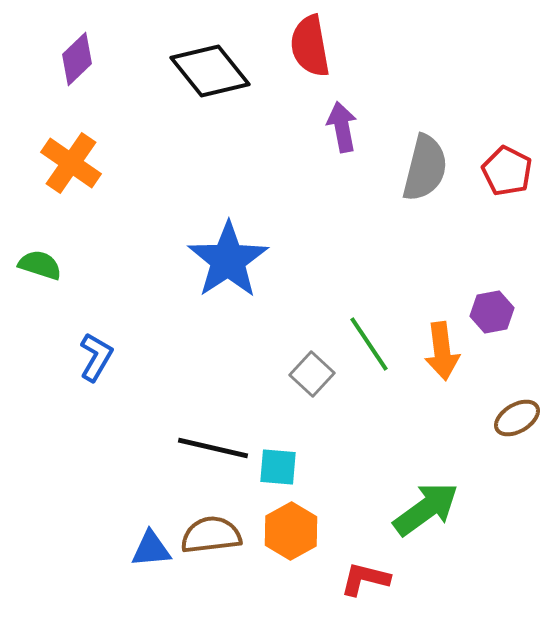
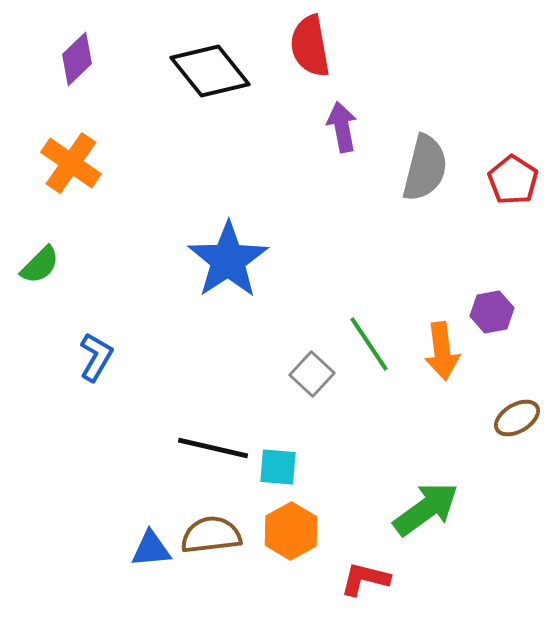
red pentagon: moved 6 px right, 9 px down; rotated 6 degrees clockwise
green semicircle: rotated 117 degrees clockwise
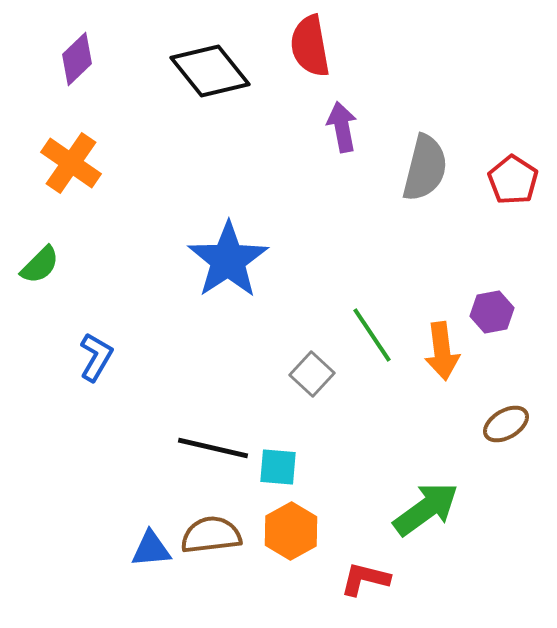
green line: moved 3 px right, 9 px up
brown ellipse: moved 11 px left, 6 px down
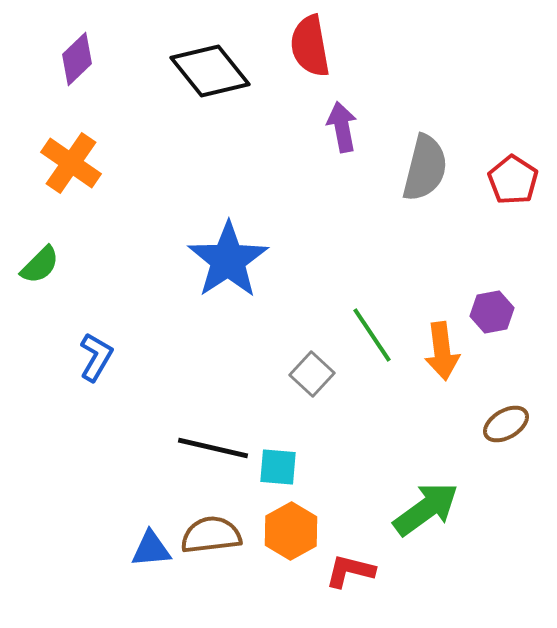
red L-shape: moved 15 px left, 8 px up
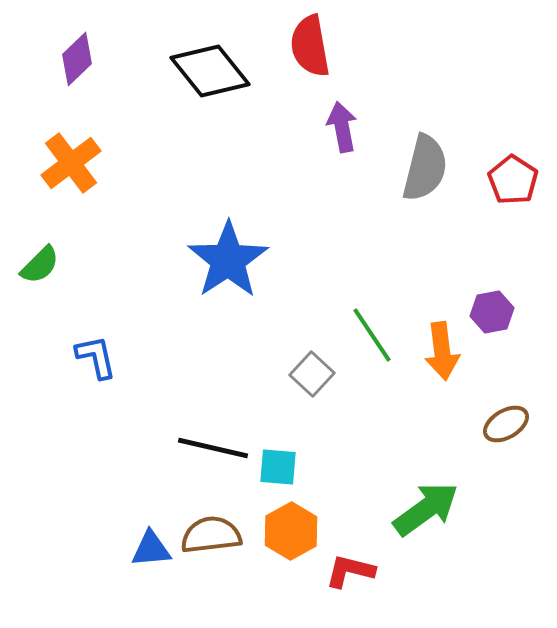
orange cross: rotated 18 degrees clockwise
blue L-shape: rotated 42 degrees counterclockwise
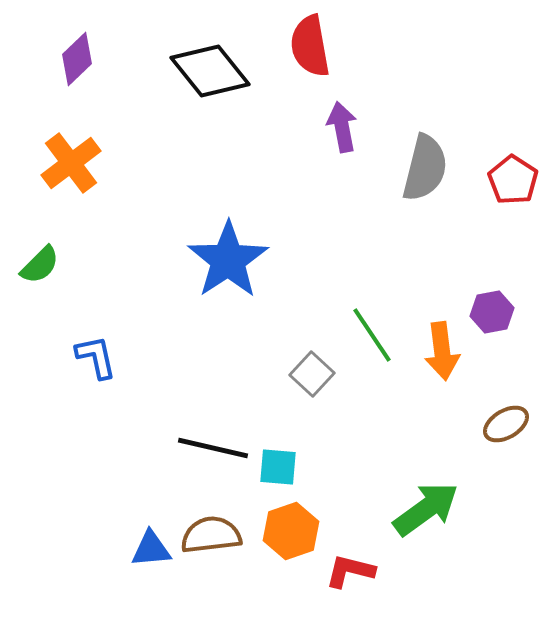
orange hexagon: rotated 10 degrees clockwise
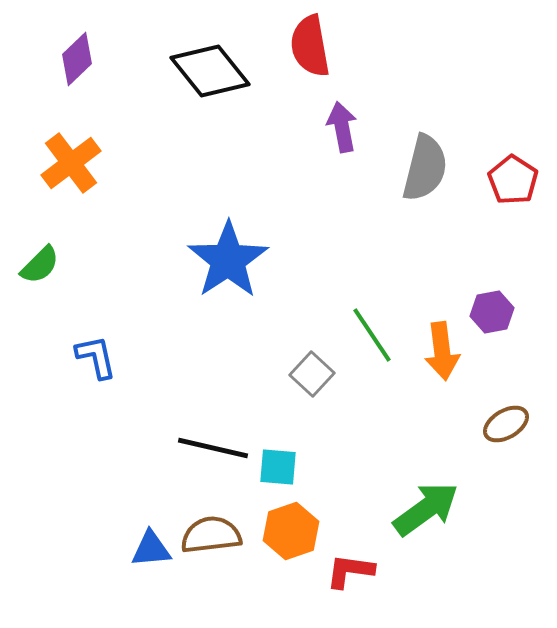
red L-shape: rotated 6 degrees counterclockwise
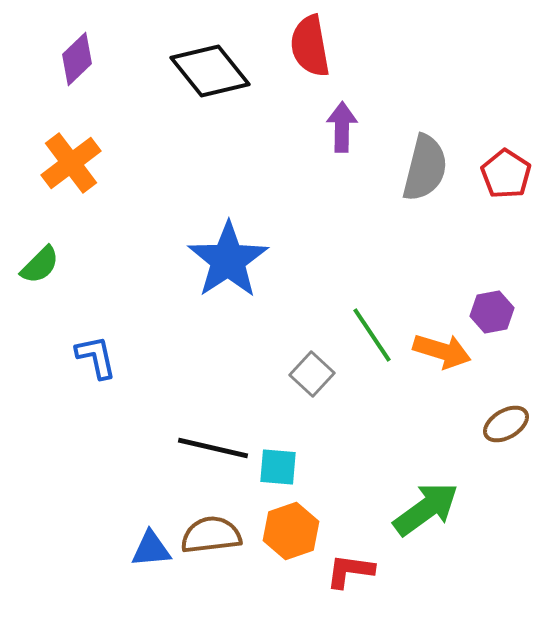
purple arrow: rotated 12 degrees clockwise
red pentagon: moved 7 px left, 6 px up
orange arrow: rotated 66 degrees counterclockwise
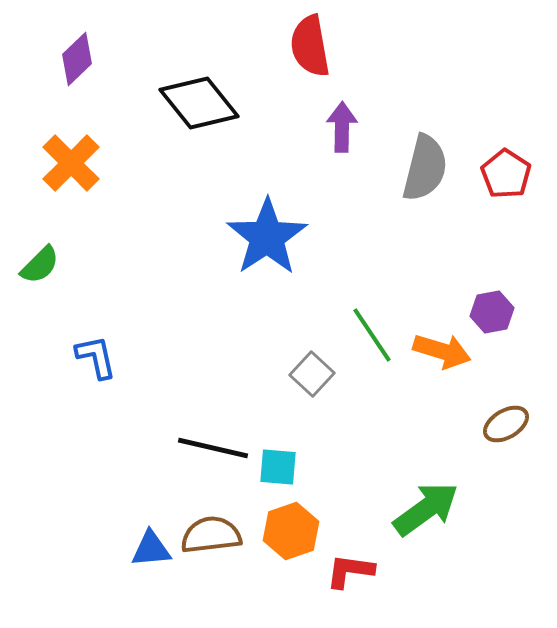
black diamond: moved 11 px left, 32 px down
orange cross: rotated 8 degrees counterclockwise
blue star: moved 39 px right, 23 px up
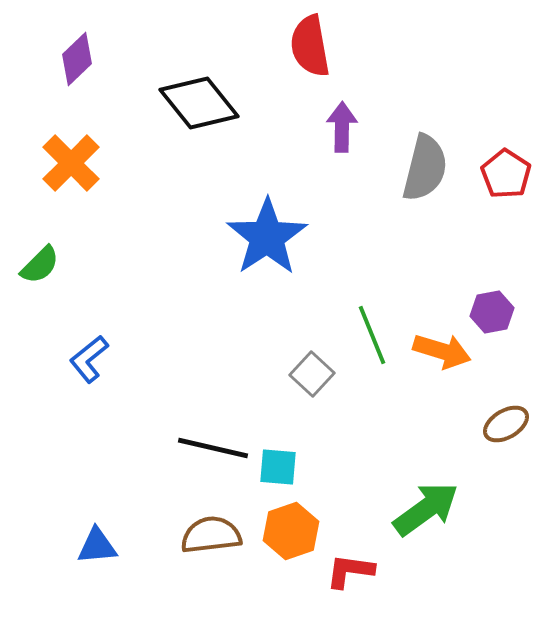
green line: rotated 12 degrees clockwise
blue L-shape: moved 7 px left, 2 px down; rotated 117 degrees counterclockwise
blue triangle: moved 54 px left, 3 px up
